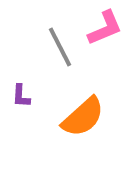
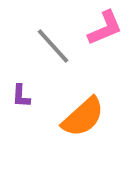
gray line: moved 7 px left, 1 px up; rotated 15 degrees counterclockwise
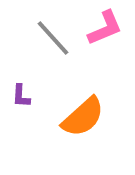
gray line: moved 8 px up
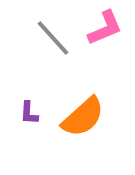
purple L-shape: moved 8 px right, 17 px down
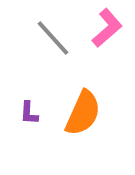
pink L-shape: moved 2 px right; rotated 18 degrees counterclockwise
orange semicircle: moved 4 px up; rotated 24 degrees counterclockwise
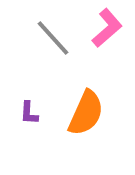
orange semicircle: moved 3 px right
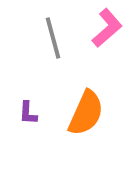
gray line: rotated 27 degrees clockwise
purple L-shape: moved 1 px left
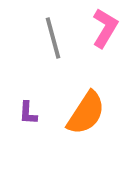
pink L-shape: moved 2 px left; rotated 18 degrees counterclockwise
orange semicircle: rotated 9 degrees clockwise
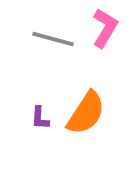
gray line: moved 1 px down; rotated 60 degrees counterclockwise
purple L-shape: moved 12 px right, 5 px down
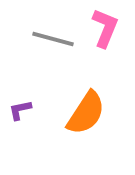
pink L-shape: rotated 9 degrees counterclockwise
purple L-shape: moved 20 px left, 8 px up; rotated 75 degrees clockwise
